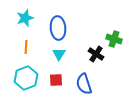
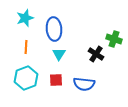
blue ellipse: moved 4 px left, 1 px down
blue semicircle: rotated 65 degrees counterclockwise
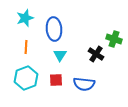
cyan triangle: moved 1 px right, 1 px down
